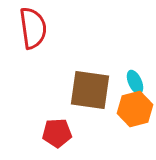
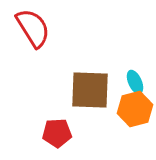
red semicircle: rotated 24 degrees counterclockwise
brown square: rotated 6 degrees counterclockwise
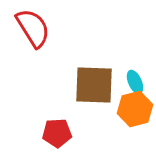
brown square: moved 4 px right, 5 px up
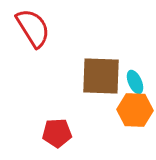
brown square: moved 7 px right, 9 px up
orange hexagon: moved 1 px down; rotated 16 degrees clockwise
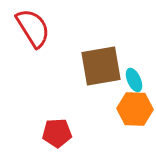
brown square: moved 10 px up; rotated 12 degrees counterclockwise
cyan ellipse: moved 1 px left, 2 px up
orange hexagon: moved 1 px up
